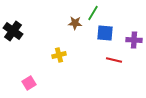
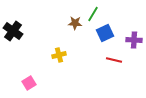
green line: moved 1 px down
blue square: rotated 30 degrees counterclockwise
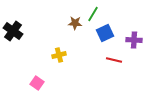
pink square: moved 8 px right; rotated 24 degrees counterclockwise
